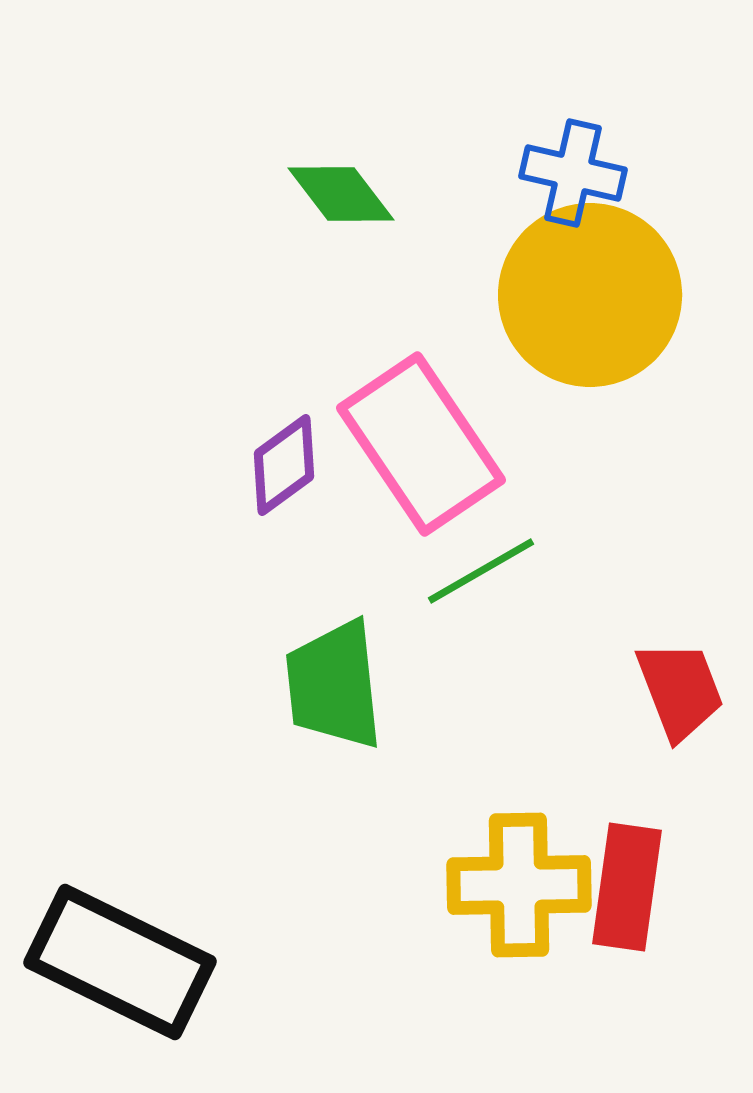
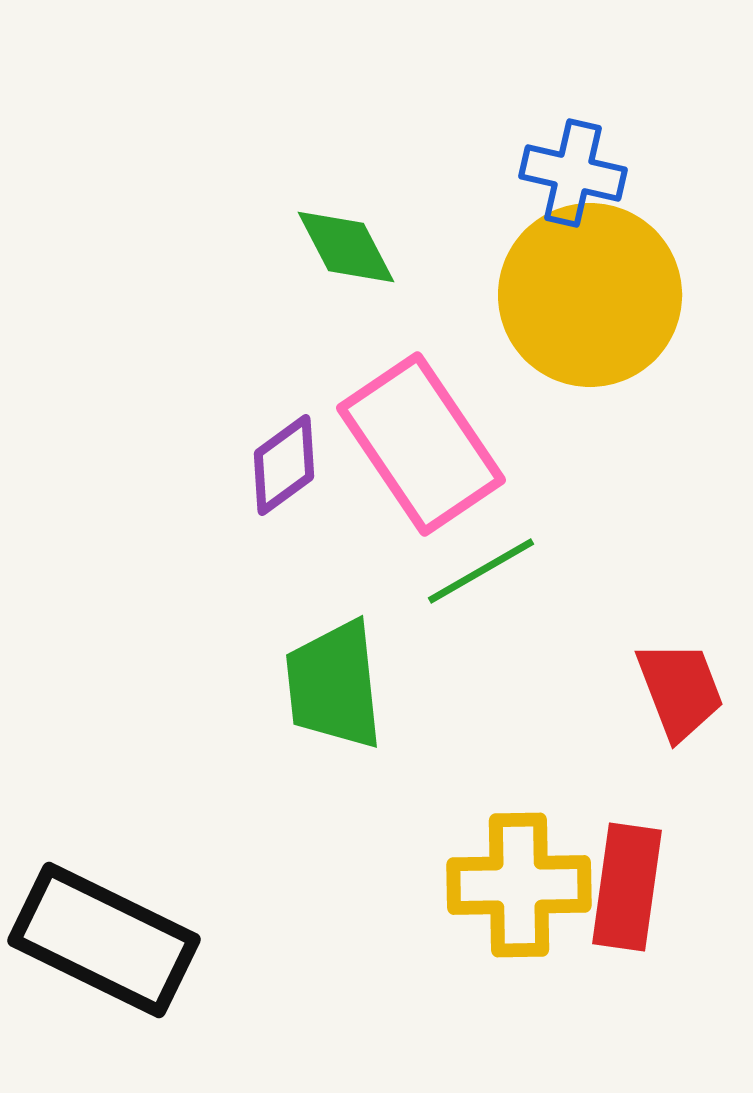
green diamond: moved 5 px right, 53 px down; rotated 10 degrees clockwise
black rectangle: moved 16 px left, 22 px up
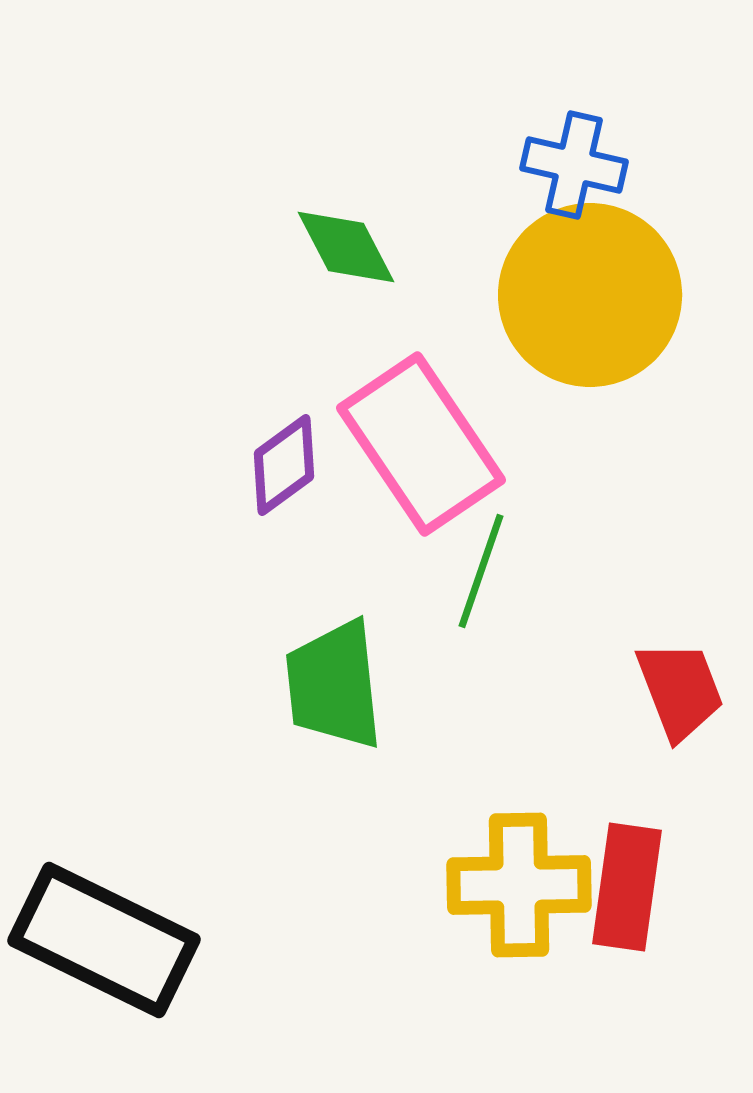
blue cross: moved 1 px right, 8 px up
green line: rotated 41 degrees counterclockwise
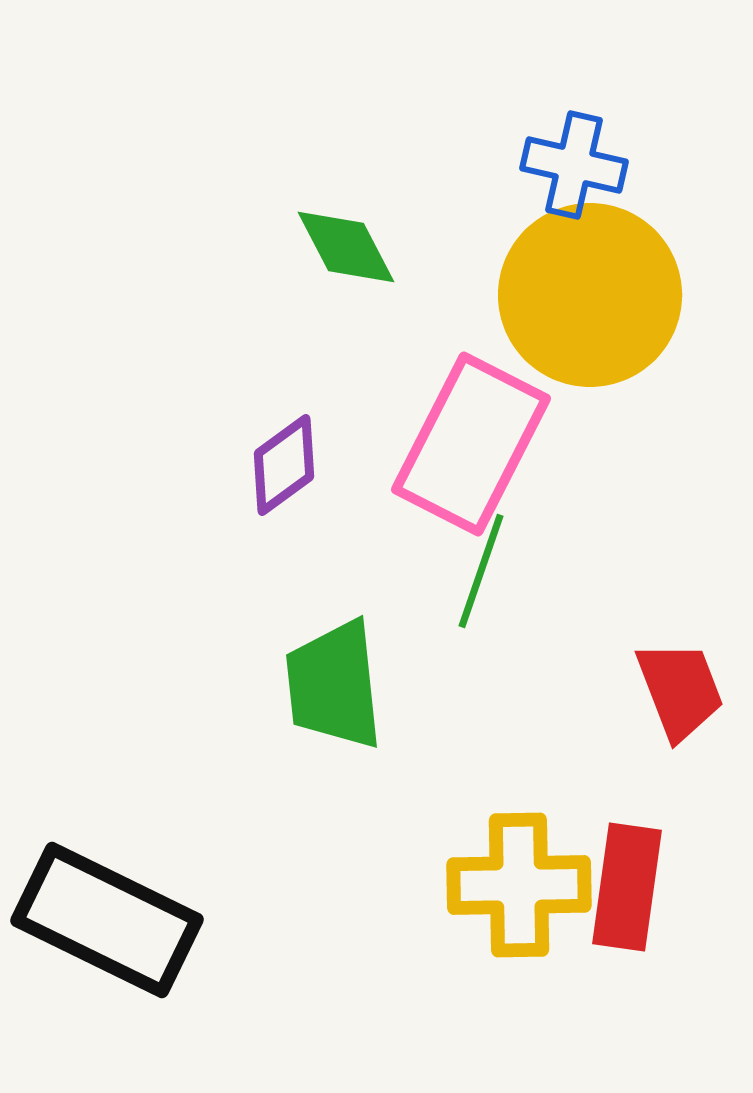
pink rectangle: moved 50 px right; rotated 61 degrees clockwise
black rectangle: moved 3 px right, 20 px up
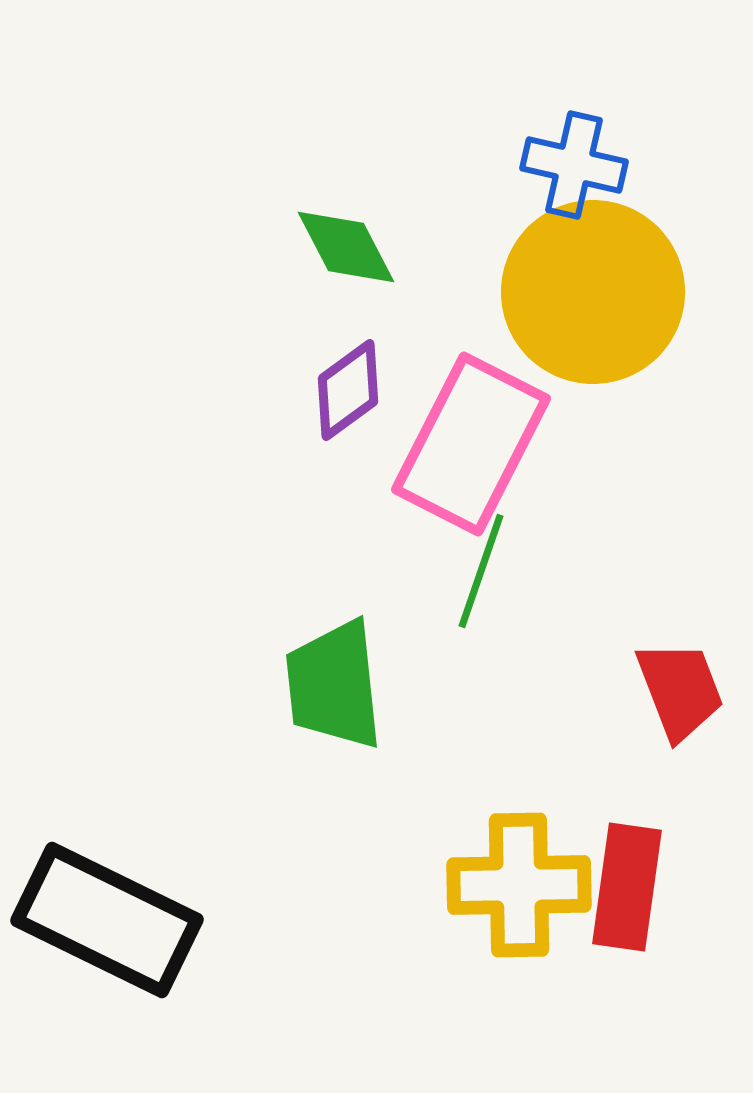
yellow circle: moved 3 px right, 3 px up
purple diamond: moved 64 px right, 75 px up
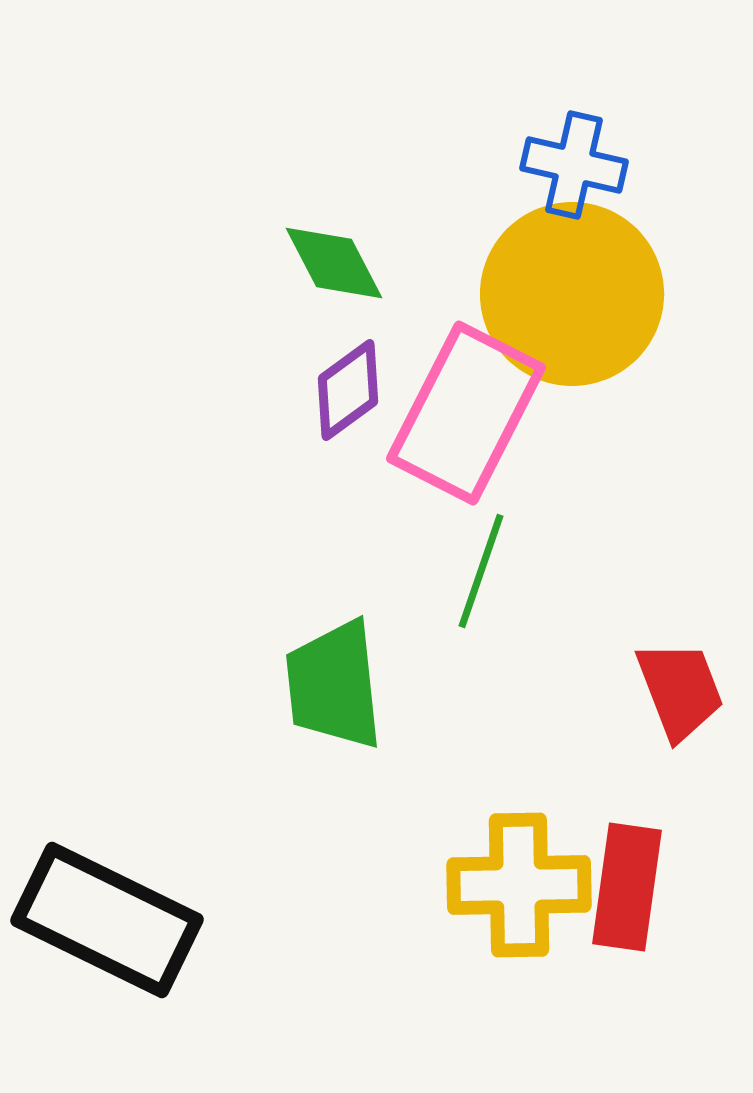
green diamond: moved 12 px left, 16 px down
yellow circle: moved 21 px left, 2 px down
pink rectangle: moved 5 px left, 31 px up
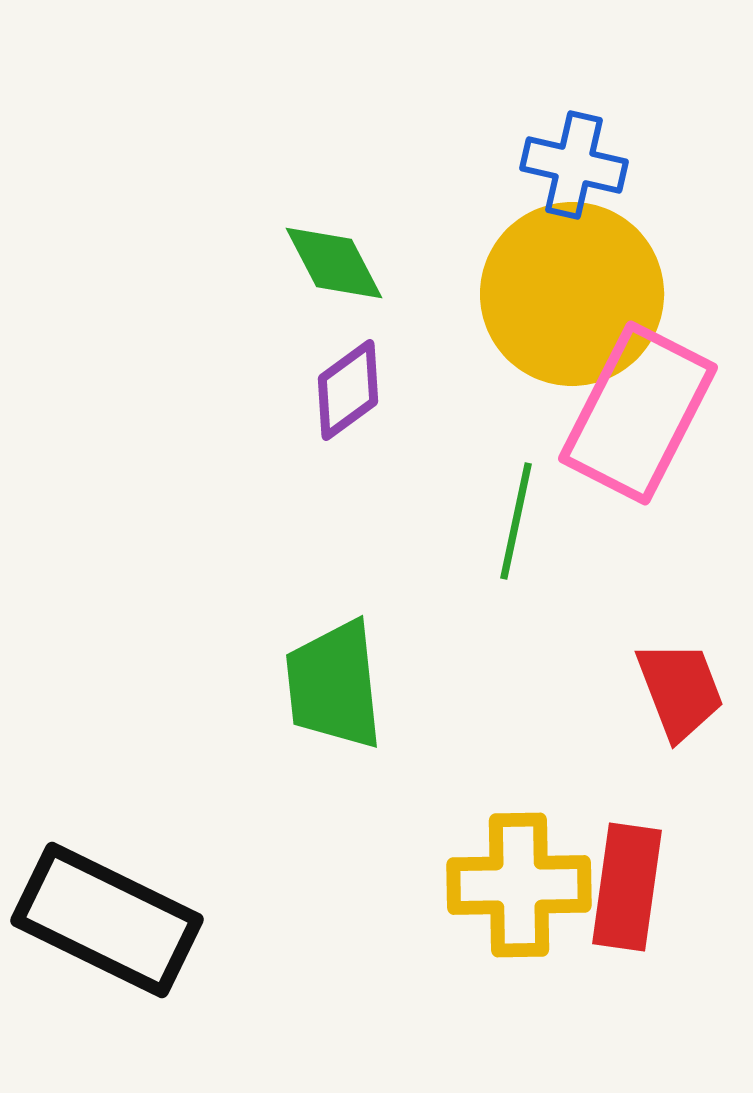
pink rectangle: moved 172 px right
green line: moved 35 px right, 50 px up; rotated 7 degrees counterclockwise
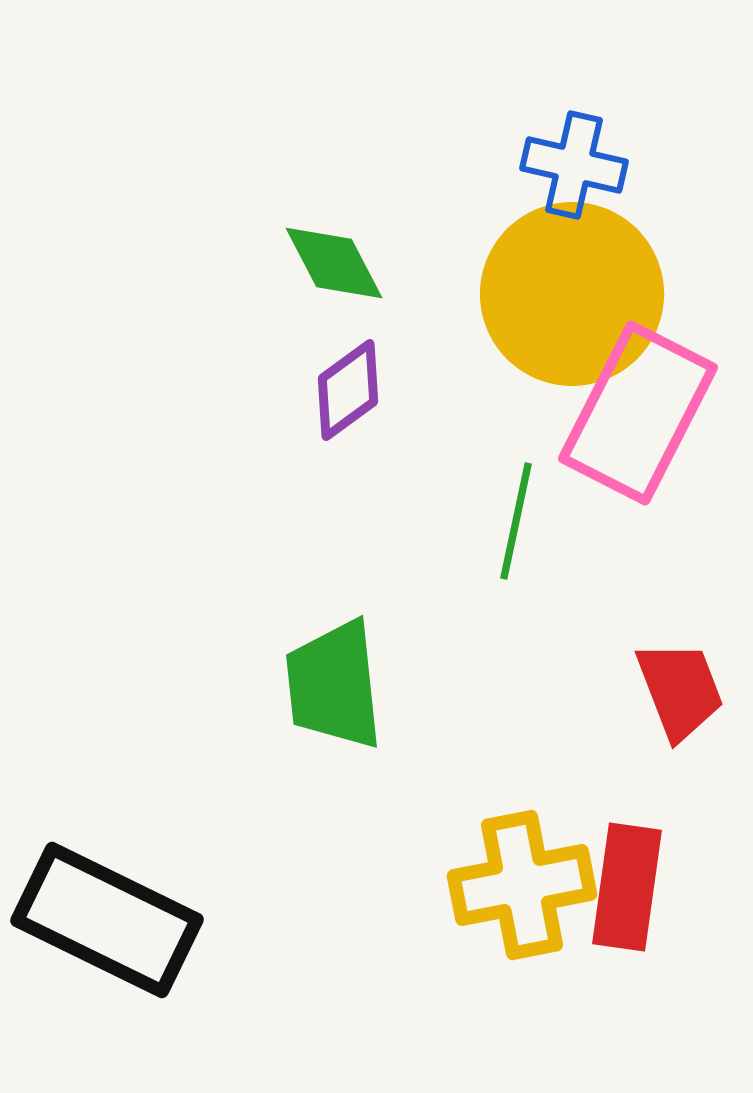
yellow cross: moved 3 px right; rotated 10 degrees counterclockwise
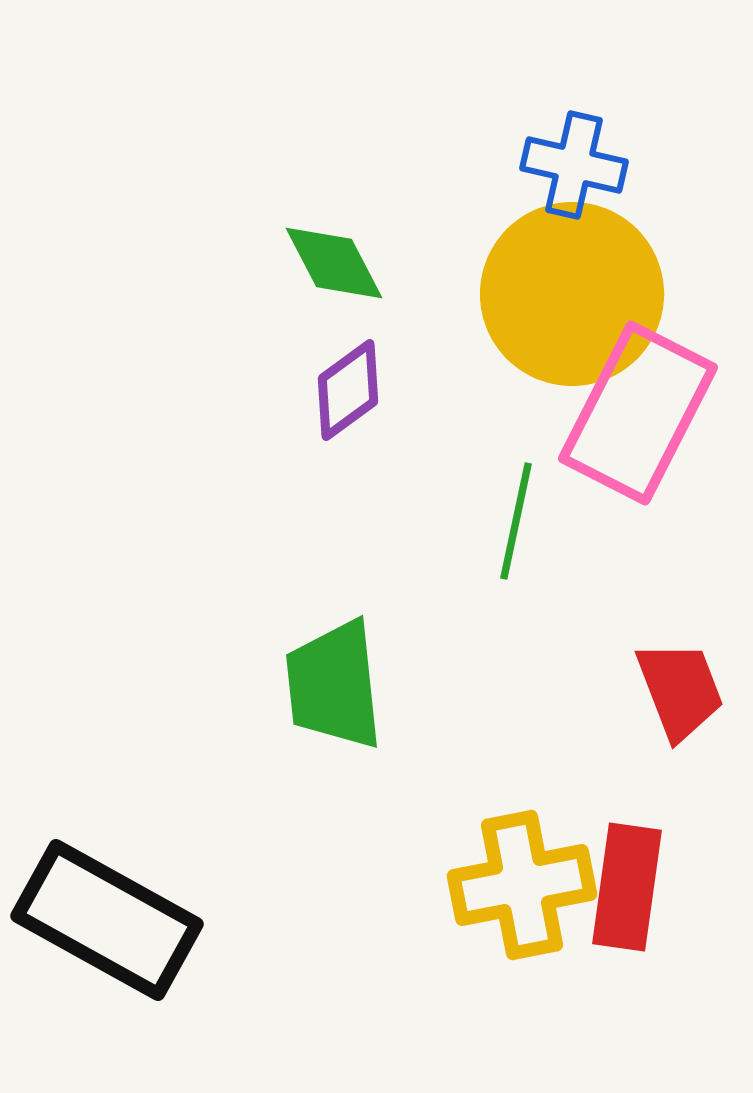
black rectangle: rotated 3 degrees clockwise
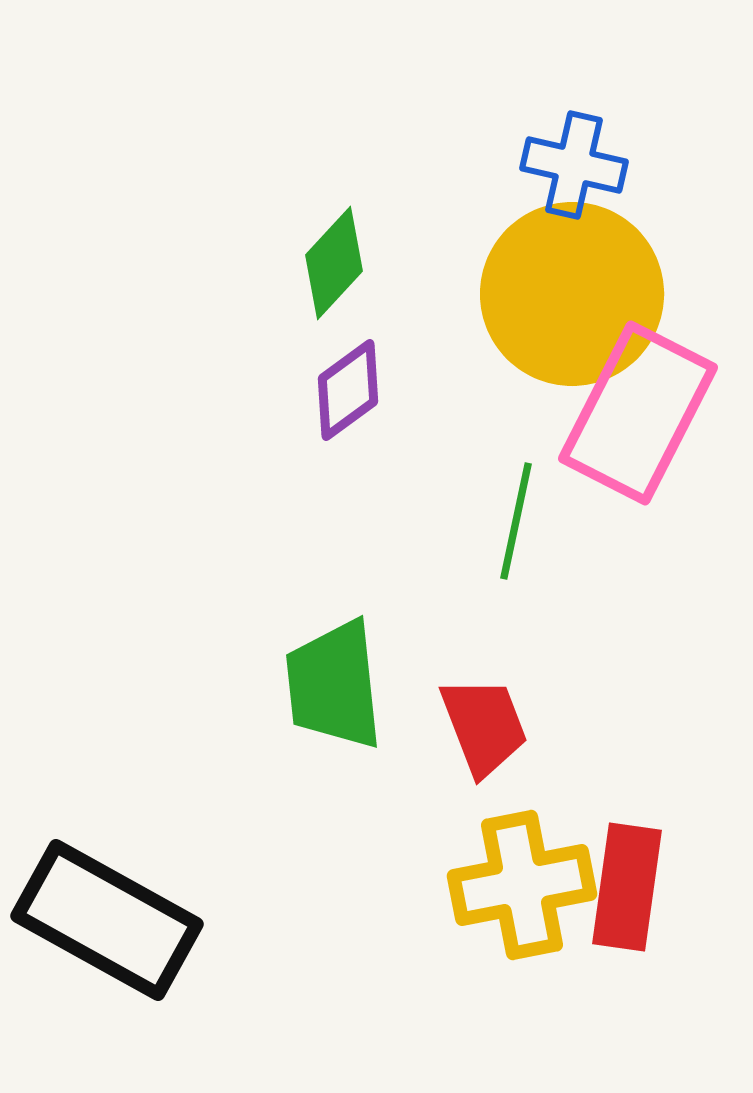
green diamond: rotated 70 degrees clockwise
red trapezoid: moved 196 px left, 36 px down
